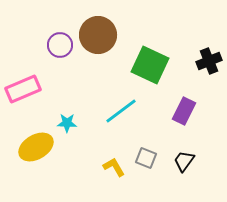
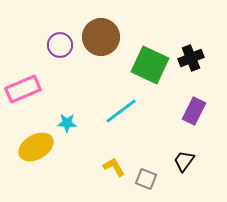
brown circle: moved 3 px right, 2 px down
black cross: moved 18 px left, 3 px up
purple rectangle: moved 10 px right
gray square: moved 21 px down
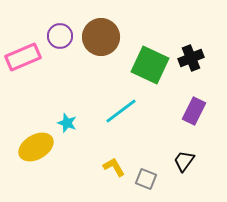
purple circle: moved 9 px up
pink rectangle: moved 32 px up
cyan star: rotated 18 degrees clockwise
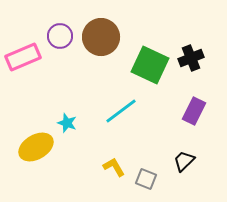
black trapezoid: rotated 10 degrees clockwise
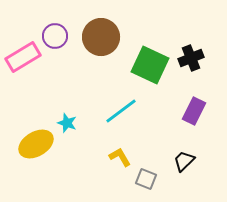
purple circle: moved 5 px left
pink rectangle: rotated 8 degrees counterclockwise
yellow ellipse: moved 3 px up
yellow L-shape: moved 6 px right, 10 px up
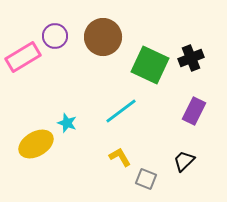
brown circle: moved 2 px right
